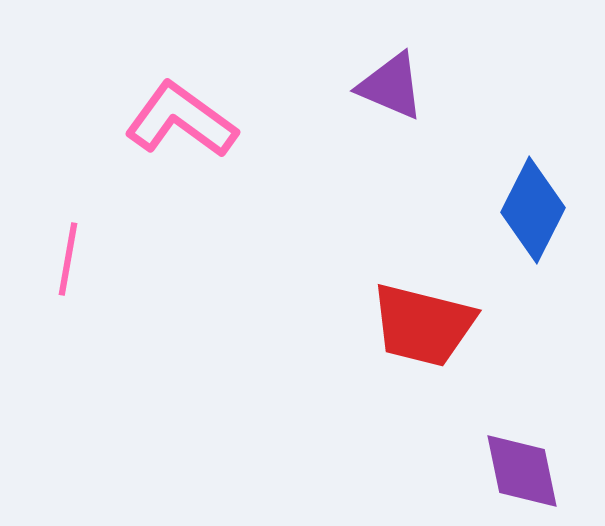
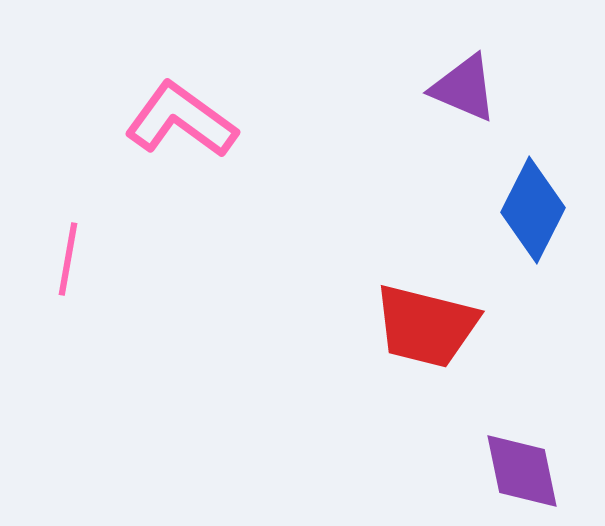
purple triangle: moved 73 px right, 2 px down
red trapezoid: moved 3 px right, 1 px down
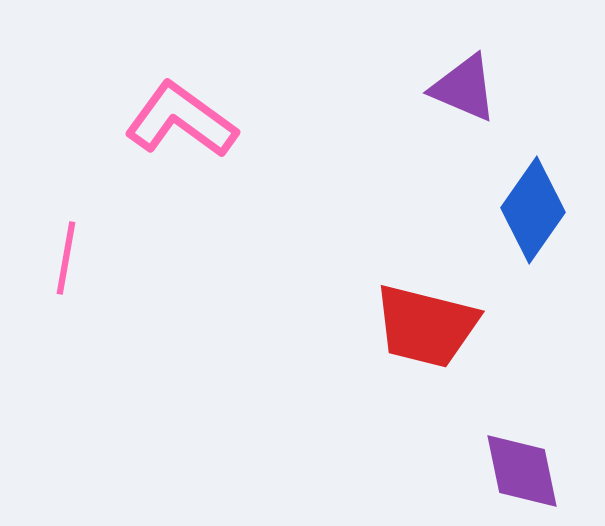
blue diamond: rotated 8 degrees clockwise
pink line: moved 2 px left, 1 px up
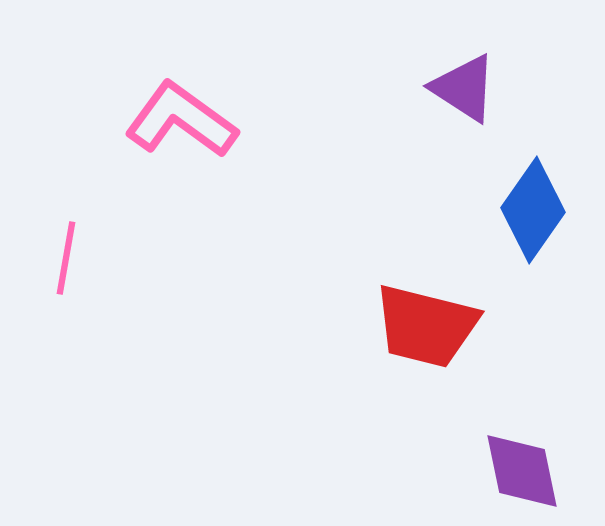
purple triangle: rotated 10 degrees clockwise
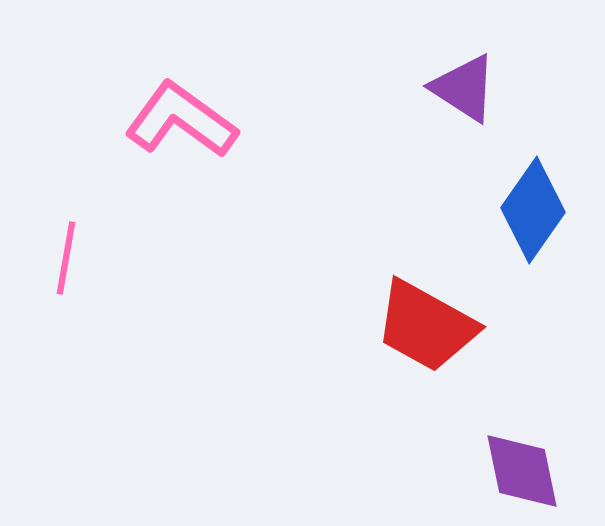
red trapezoid: rotated 15 degrees clockwise
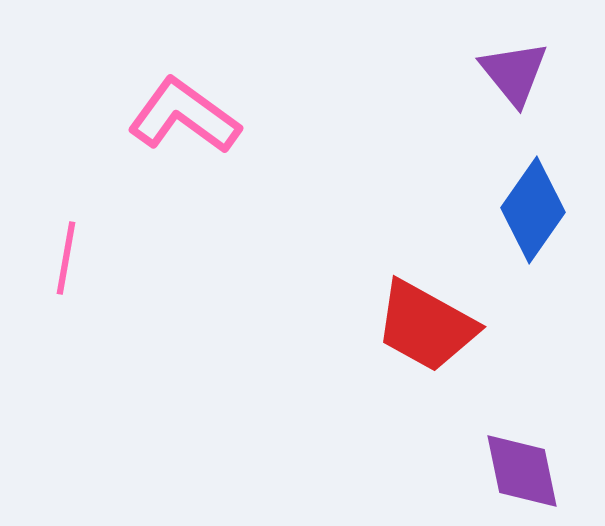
purple triangle: moved 50 px right, 15 px up; rotated 18 degrees clockwise
pink L-shape: moved 3 px right, 4 px up
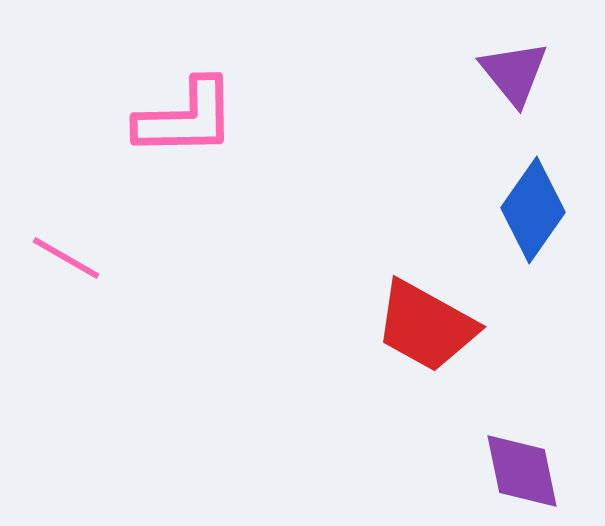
pink L-shape: moved 2 px right, 2 px down; rotated 143 degrees clockwise
pink line: rotated 70 degrees counterclockwise
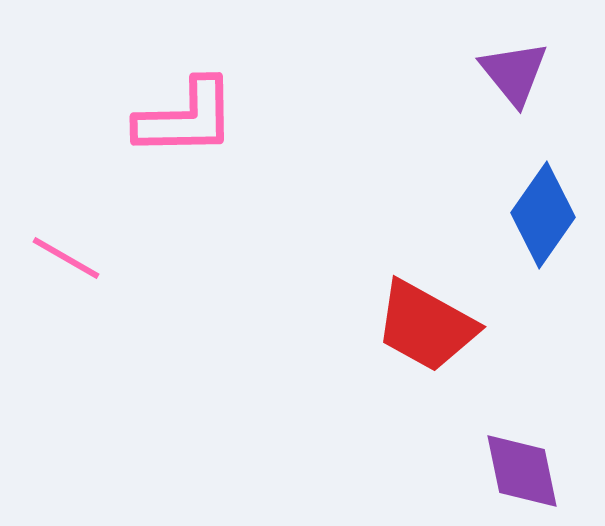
blue diamond: moved 10 px right, 5 px down
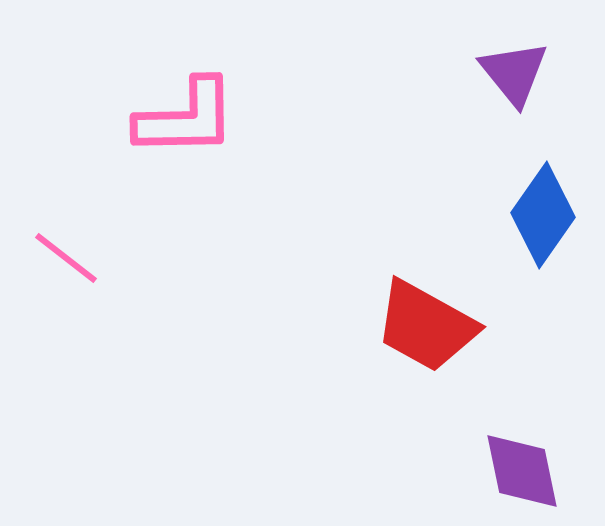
pink line: rotated 8 degrees clockwise
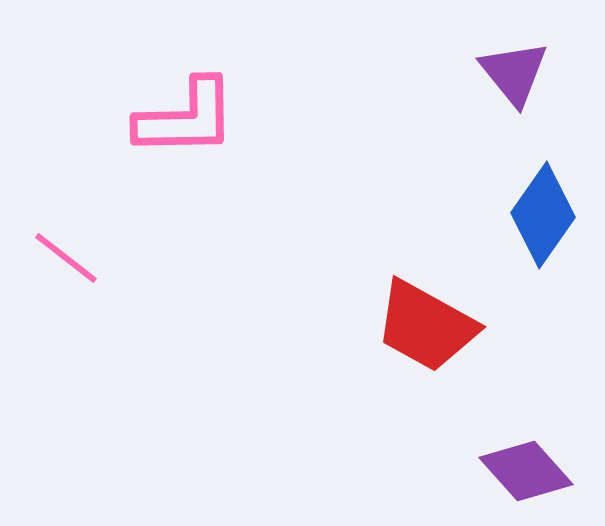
purple diamond: moved 4 px right; rotated 30 degrees counterclockwise
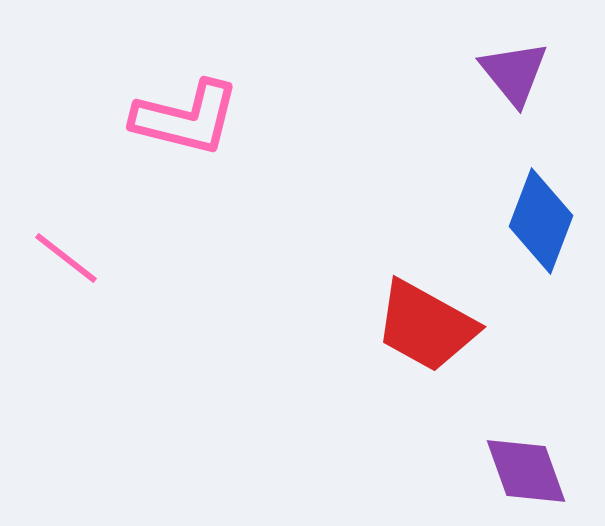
pink L-shape: rotated 15 degrees clockwise
blue diamond: moved 2 px left, 6 px down; rotated 14 degrees counterclockwise
purple diamond: rotated 22 degrees clockwise
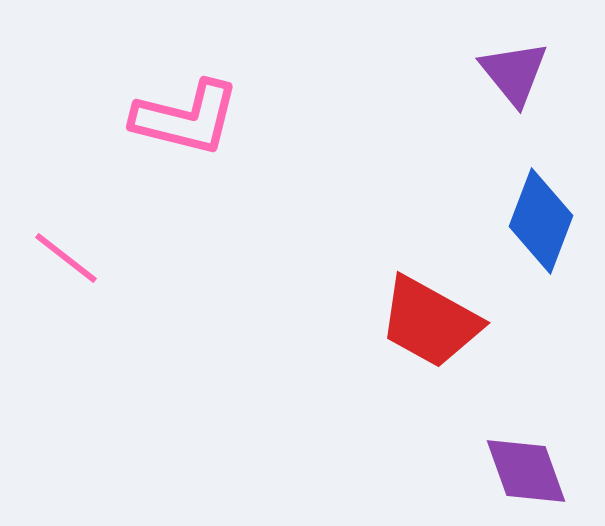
red trapezoid: moved 4 px right, 4 px up
